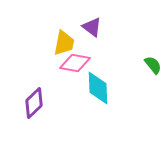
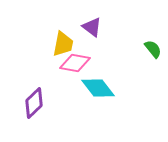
yellow trapezoid: moved 1 px left, 1 px down
green semicircle: moved 16 px up
cyan diamond: rotated 36 degrees counterclockwise
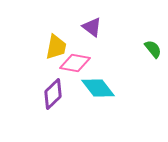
yellow trapezoid: moved 7 px left, 3 px down
purple diamond: moved 19 px right, 9 px up
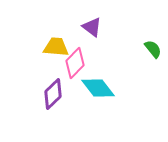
yellow trapezoid: rotated 96 degrees counterclockwise
pink diamond: rotated 56 degrees counterclockwise
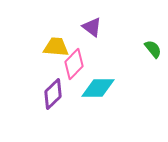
pink diamond: moved 1 px left, 1 px down
cyan diamond: rotated 52 degrees counterclockwise
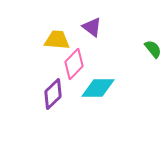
yellow trapezoid: moved 1 px right, 7 px up
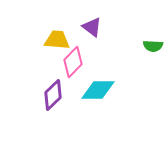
green semicircle: moved 3 px up; rotated 132 degrees clockwise
pink diamond: moved 1 px left, 2 px up
cyan diamond: moved 2 px down
purple diamond: moved 1 px down
